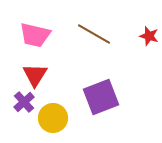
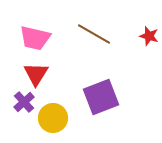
pink trapezoid: moved 3 px down
red triangle: moved 1 px right, 1 px up
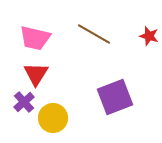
purple square: moved 14 px right
